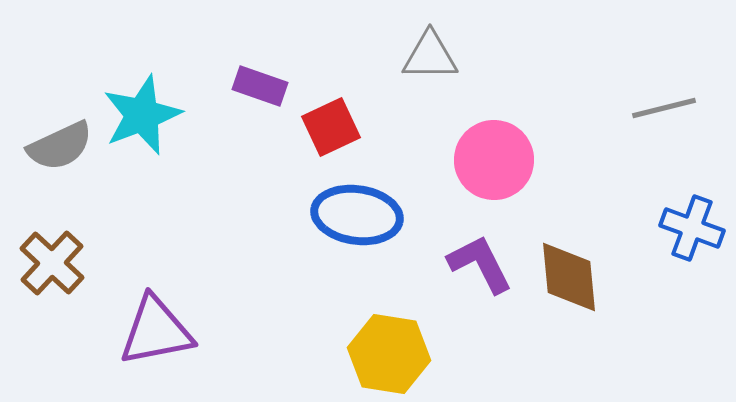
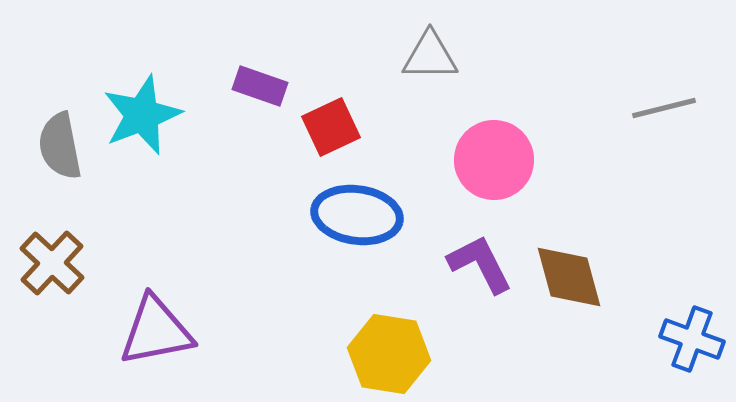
gray semicircle: rotated 104 degrees clockwise
blue cross: moved 111 px down
brown diamond: rotated 10 degrees counterclockwise
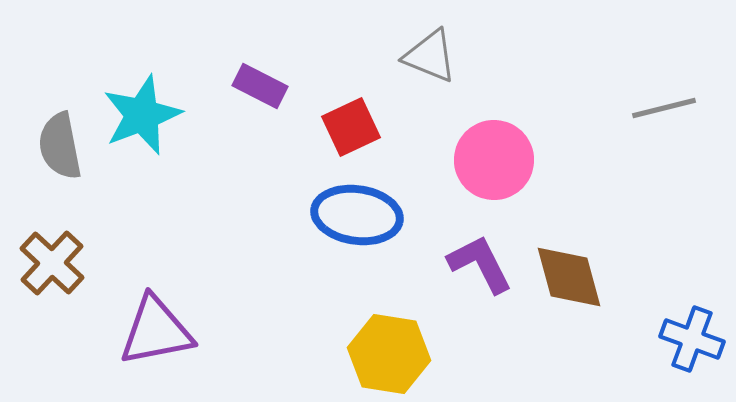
gray triangle: rotated 22 degrees clockwise
purple rectangle: rotated 8 degrees clockwise
red square: moved 20 px right
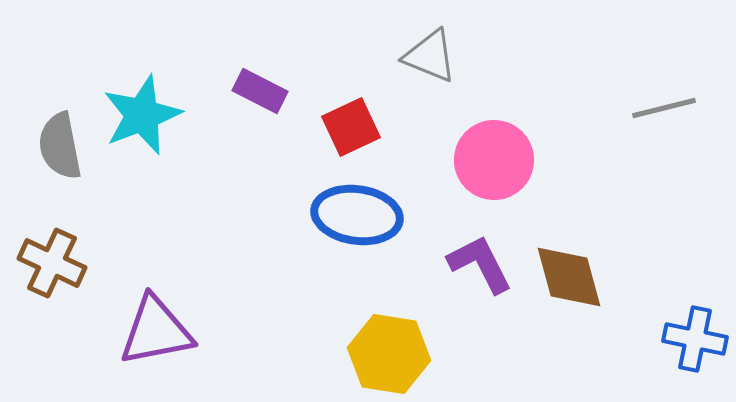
purple rectangle: moved 5 px down
brown cross: rotated 18 degrees counterclockwise
blue cross: moved 3 px right; rotated 8 degrees counterclockwise
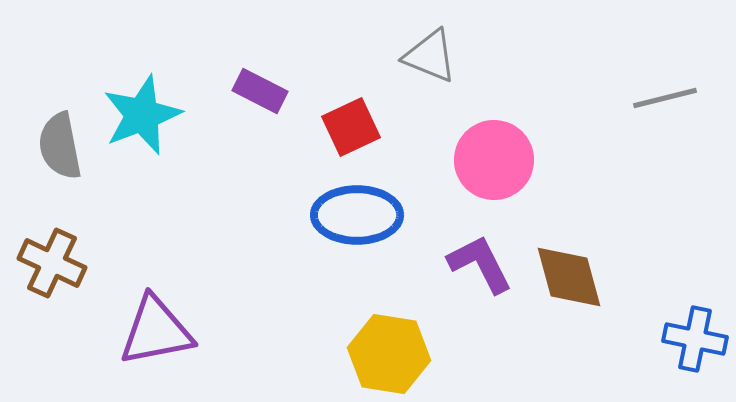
gray line: moved 1 px right, 10 px up
blue ellipse: rotated 8 degrees counterclockwise
